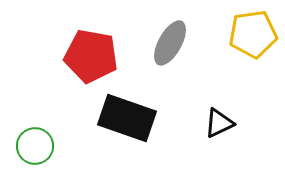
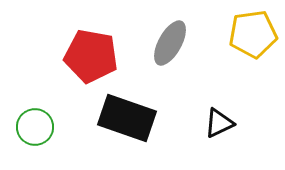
green circle: moved 19 px up
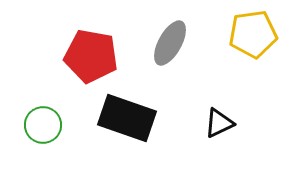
green circle: moved 8 px right, 2 px up
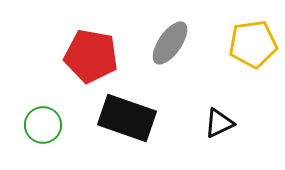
yellow pentagon: moved 10 px down
gray ellipse: rotated 6 degrees clockwise
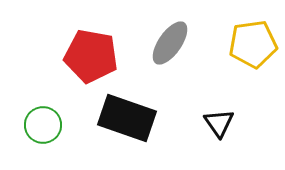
black triangle: rotated 40 degrees counterclockwise
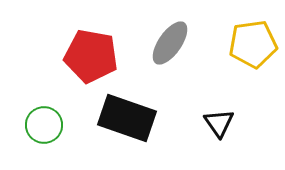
green circle: moved 1 px right
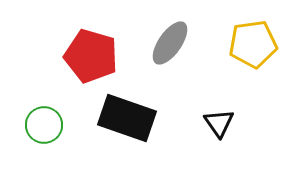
red pentagon: rotated 6 degrees clockwise
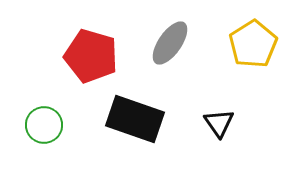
yellow pentagon: rotated 24 degrees counterclockwise
black rectangle: moved 8 px right, 1 px down
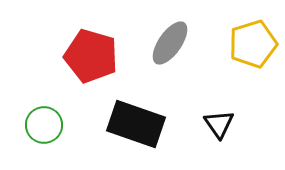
yellow pentagon: rotated 15 degrees clockwise
black rectangle: moved 1 px right, 5 px down
black triangle: moved 1 px down
